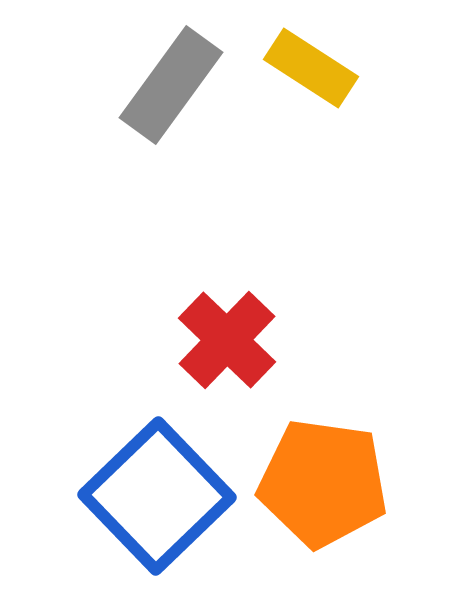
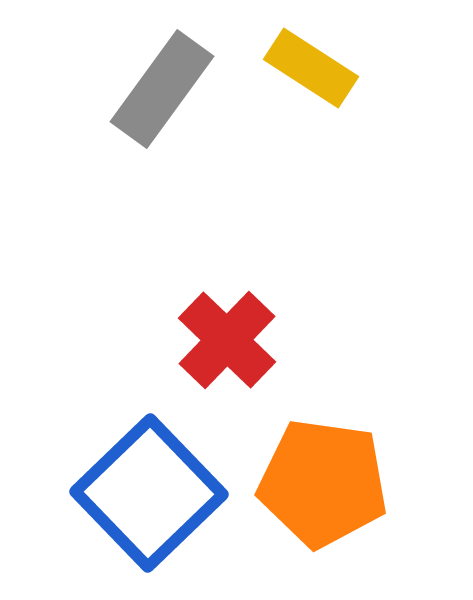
gray rectangle: moved 9 px left, 4 px down
blue square: moved 8 px left, 3 px up
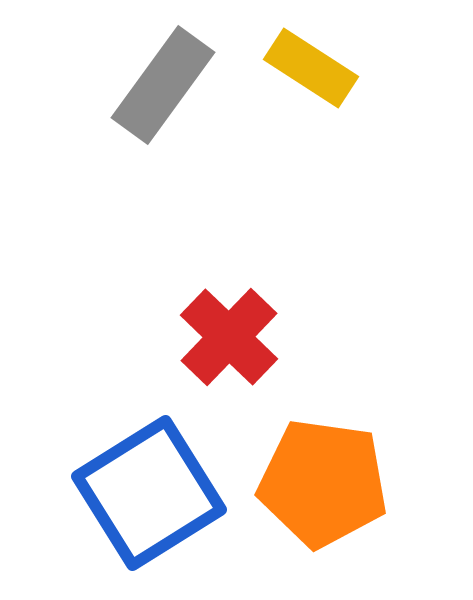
gray rectangle: moved 1 px right, 4 px up
red cross: moved 2 px right, 3 px up
blue square: rotated 12 degrees clockwise
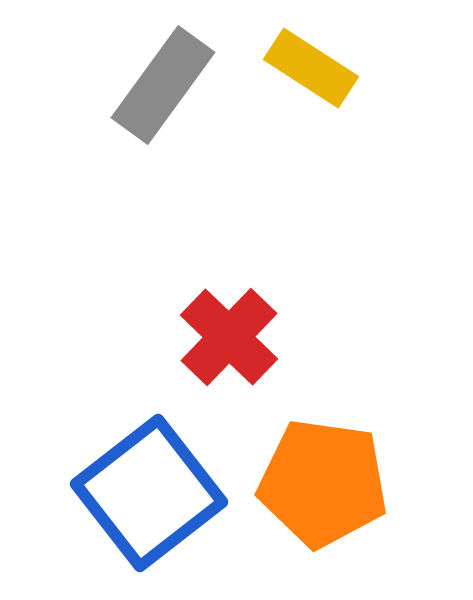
blue square: rotated 6 degrees counterclockwise
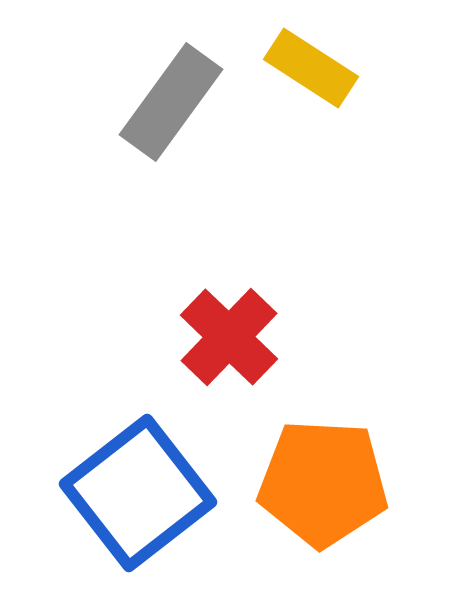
gray rectangle: moved 8 px right, 17 px down
orange pentagon: rotated 5 degrees counterclockwise
blue square: moved 11 px left
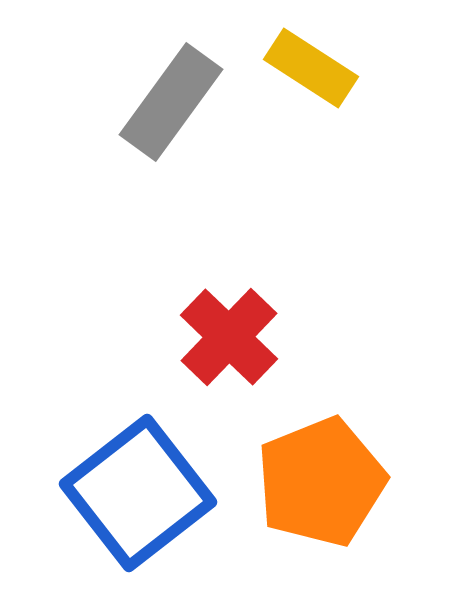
orange pentagon: moved 2 px left, 1 px up; rotated 25 degrees counterclockwise
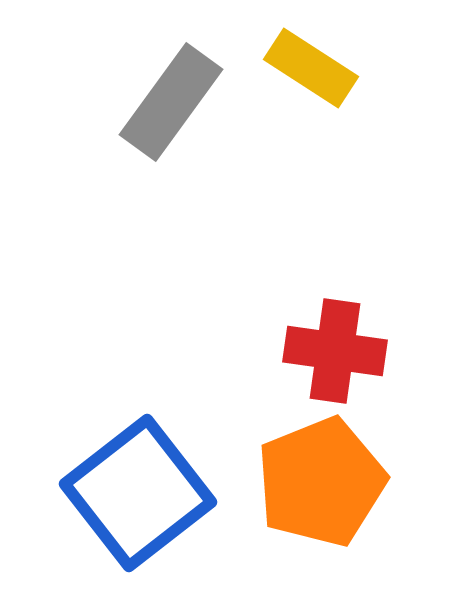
red cross: moved 106 px right, 14 px down; rotated 36 degrees counterclockwise
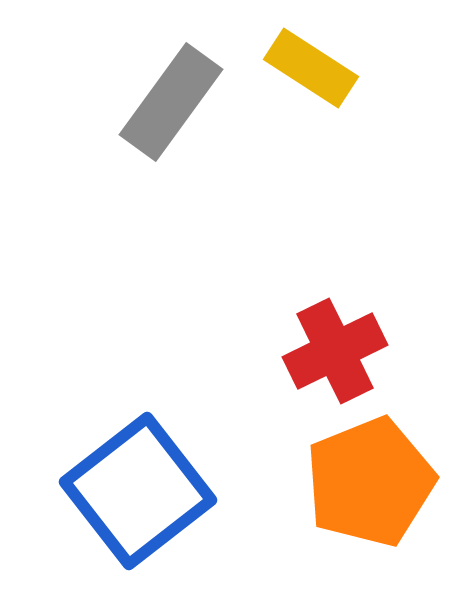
red cross: rotated 34 degrees counterclockwise
orange pentagon: moved 49 px right
blue square: moved 2 px up
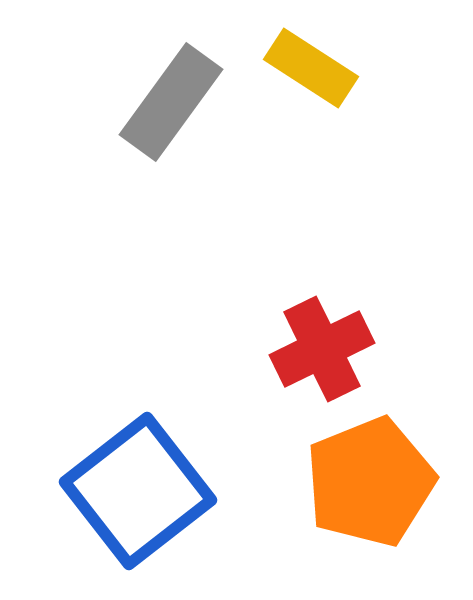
red cross: moved 13 px left, 2 px up
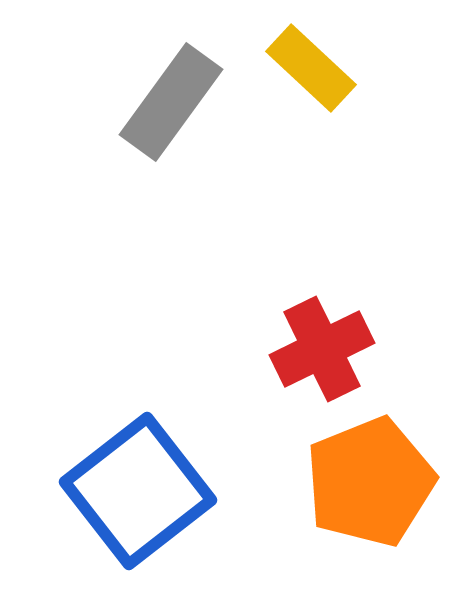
yellow rectangle: rotated 10 degrees clockwise
